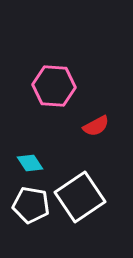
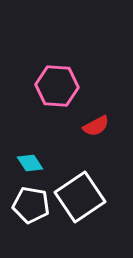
pink hexagon: moved 3 px right
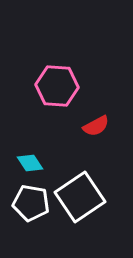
white pentagon: moved 2 px up
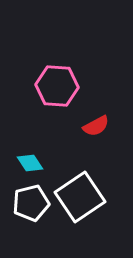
white pentagon: rotated 24 degrees counterclockwise
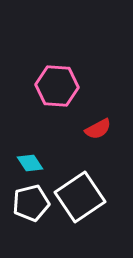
red semicircle: moved 2 px right, 3 px down
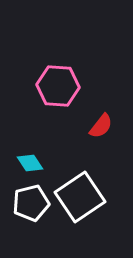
pink hexagon: moved 1 px right
red semicircle: moved 3 px right, 3 px up; rotated 24 degrees counterclockwise
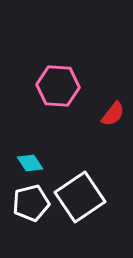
red semicircle: moved 12 px right, 12 px up
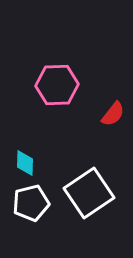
pink hexagon: moved 1 px left, 1 px up; rotated 6 degrees counterclockwise
cyan diamond: moved 5 px left; rotated 36 degrees clockwise
white square: moved 9 px right, 4 px up
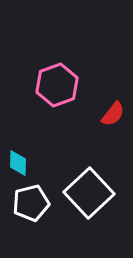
pink hexagon: rotated 18 degrees counterclockwise
cyan diamond: moved 7 px left
white square: rotated 9 degrees counterclockwise
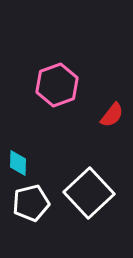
red semicircle: moved 1 px left, 1 px down
